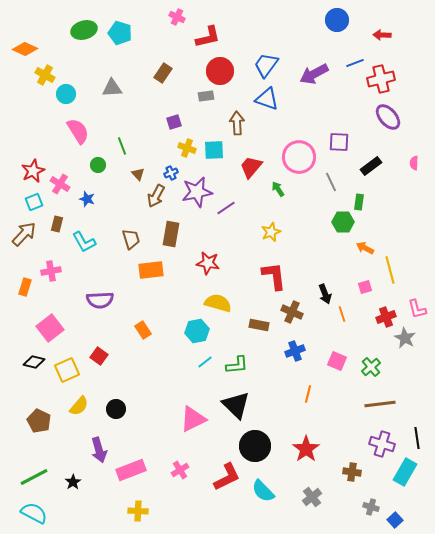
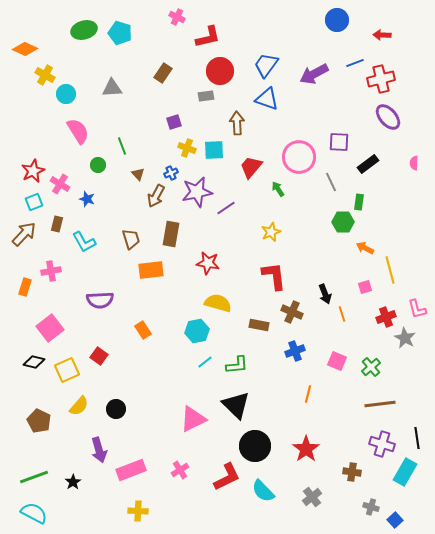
black rectangle at (371, 166): moved 3 px left, 2 px up
green line at (34, 477): rotated 8 degrees clockwise
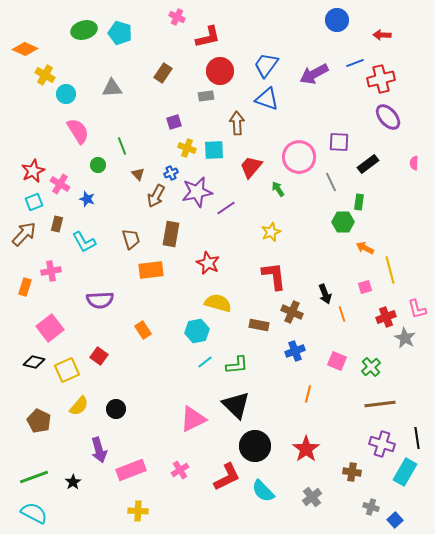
red star at (208, 263): rotated 15 degrees clockwise
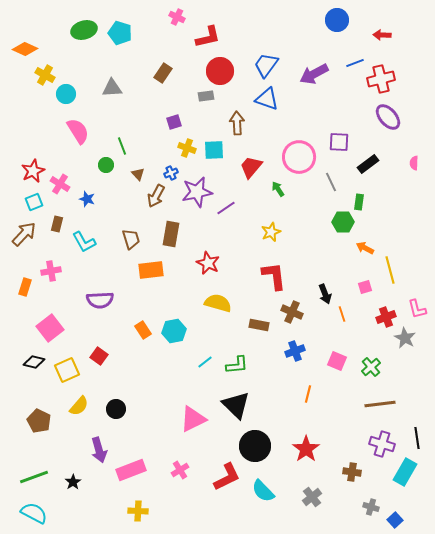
green circle at (98, 165): moved 8 px right
cyan hexagon at (197, 331): moved 23 px left
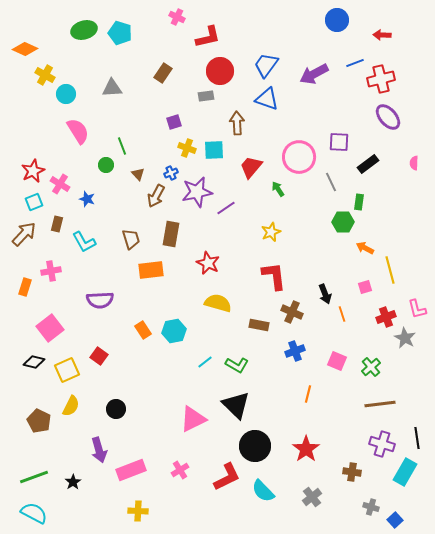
green L-shape at (237, 365): rotated 35 degrees clockwise
yellow semicircle at (79, 406): moved 8 px left; rotated 15 degrees counterclockwise
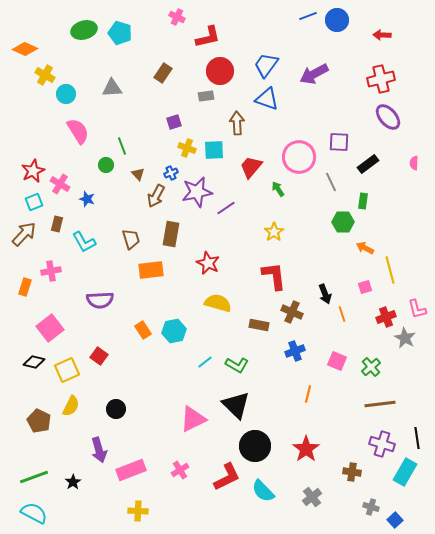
blue line at (355, 63): moved 47 px left, 47 px up
green rectangle at (359, 202): moved 4 px right, 1 px up
yellow star at (271, 232): moved 3 px right; rotated 12 degrees counterclockwise
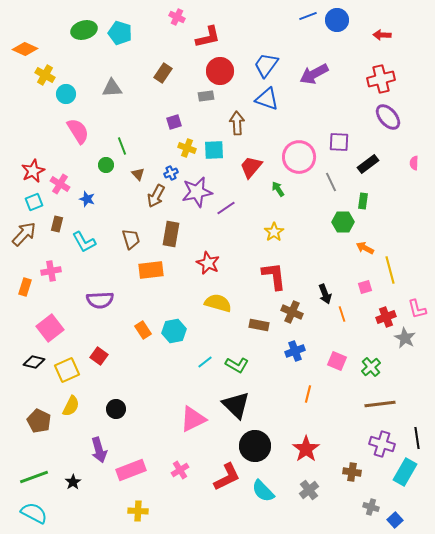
gray cross at (312, 497): moved 3 px left, 7 px up
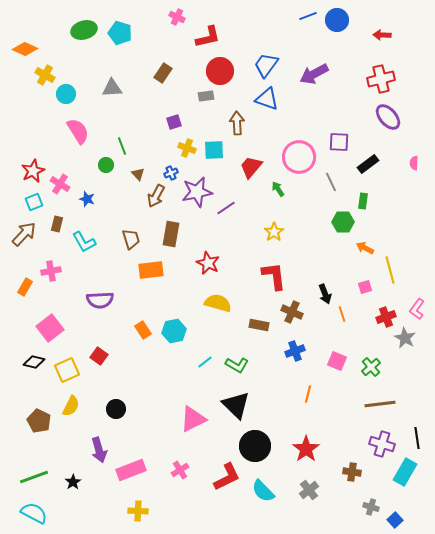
orange rectangle at (25, 287): rotated 12 degrees clockwise
pink L-shape at (417, 309): rotated 50 degrees clockwise
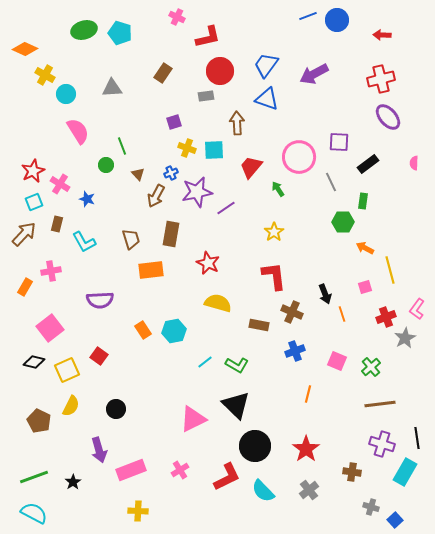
gray star at (405, 338): rotated 15 degrees clockwise
